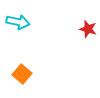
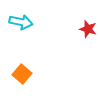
cyan arrow: moved 3 px right
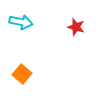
red star: moved 12 px left, 2 px up
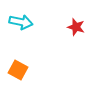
orange square: moved 4 px left, 4 px up; rotated 12 degrees counterclockwise
